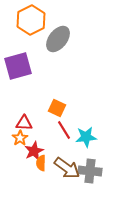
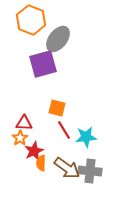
orange hexagon: rotated 12 degrees counterclockwise
purple square: moved 25 px right, 2 px up
orange square: rotated 12 degrees counterclockwise
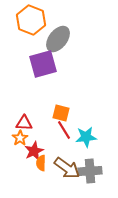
orange square: moved 4 px right, 5 px down
gray cross: rotated 10 degrees counterclockwise
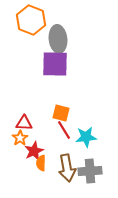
gray ellipse: rotated 44 degrees counterclockwise
purple square: moved 12 px right; rotated 16 degrees clockwise
brown arrow: rotated 44 degrees clockwise
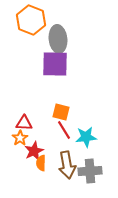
orange square: moved 1 px up
brown arrow: moved 3 px up
